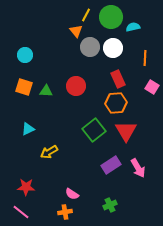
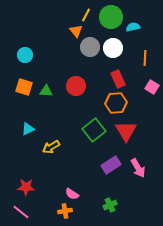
yellow arrow: moved 2 px right, 5 px up
orange cross: moved 1 px up
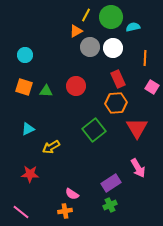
orange triangle: rotated 40 degrees clockwise
red triangle: moved 11 px right, 3 px up
purple rectangle: moved 18 px down
red star: moved 4 px right, 13 px up
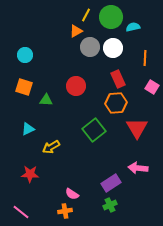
green triangle: moved 9 px down
pink arrow: rotated 126 degrees clockwise
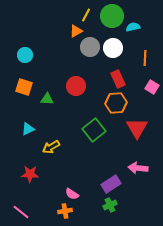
green circle: moved 1 px right, 1 px up
green triangle: moved 1 px right, 1 px up
purple rectangle: moved 1 px down
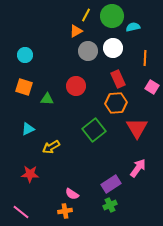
gray circle: moved 2 px left, 4 px down
pink arrow: rotated 120 degrees clockwise
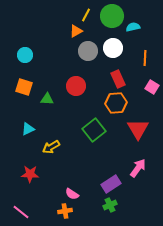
red triangle: moved 1 px right, 1 px down
